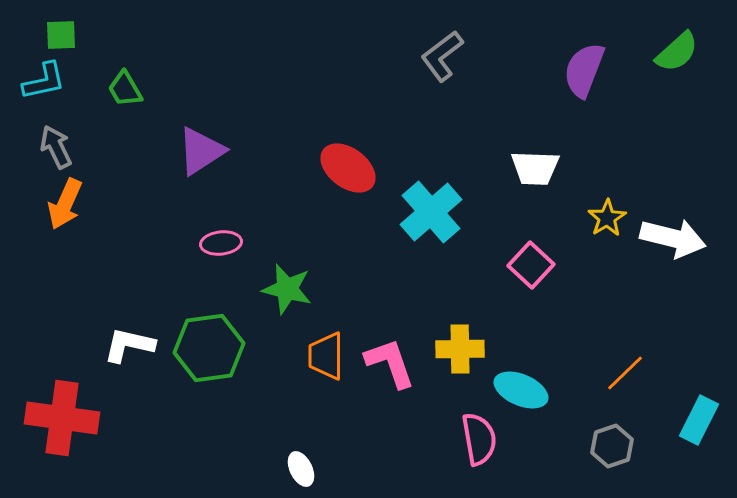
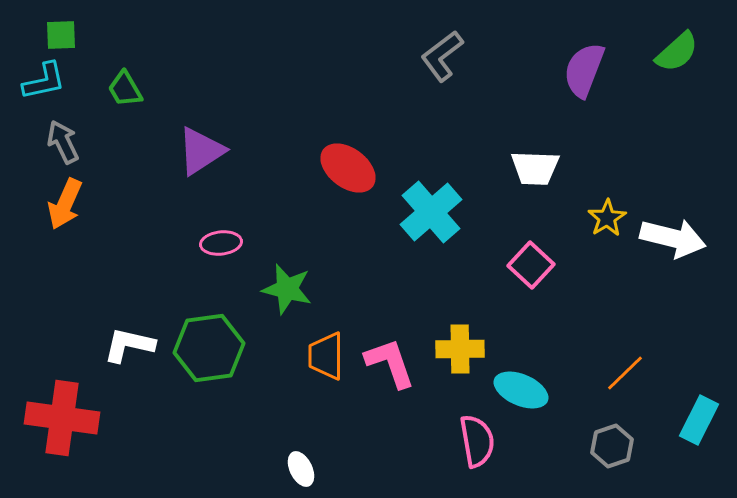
gray arrow: moved 7 px right, 5 px up
pink semicircle: moved 2 px left, 2 px down
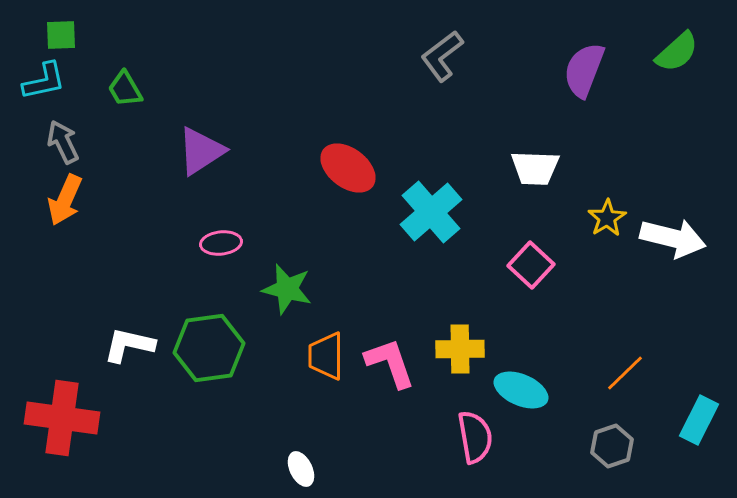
orange arrow: moved 4 px up
pink semicircle: moved 2 px left, 4 px up
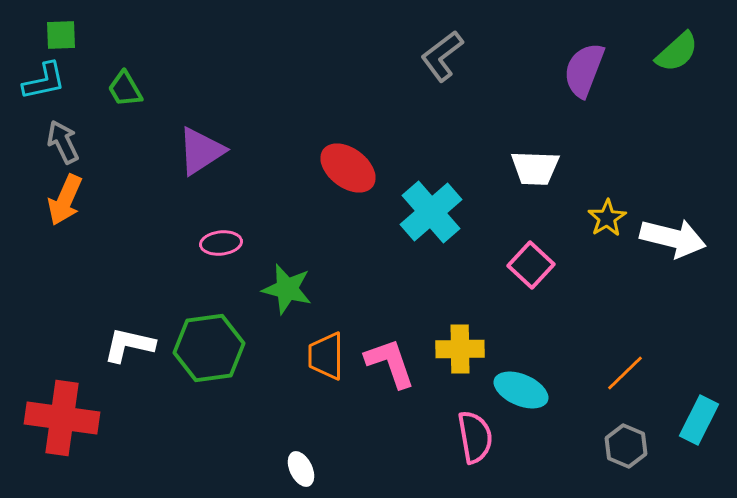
gray hexagon: moved 14 px right; rotated 18 degrees counterclockwise
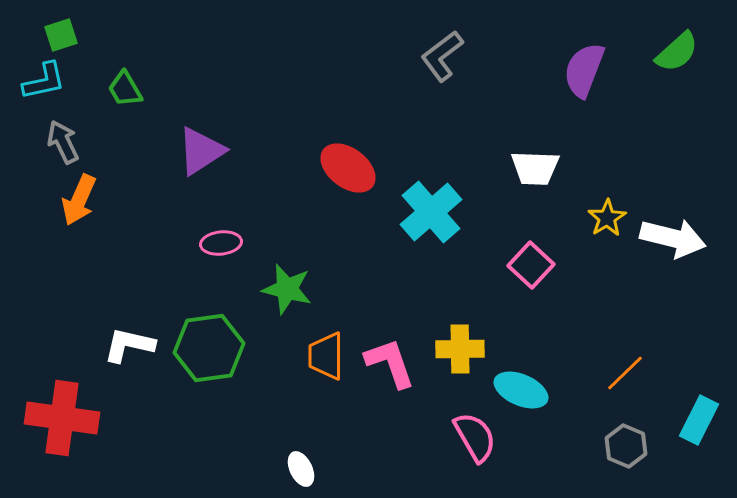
green square: rotated 16 degrees counterclockwise
orange arrow: moved 14 px right
pink semicircle: rotated 20 degrees counterclockwise
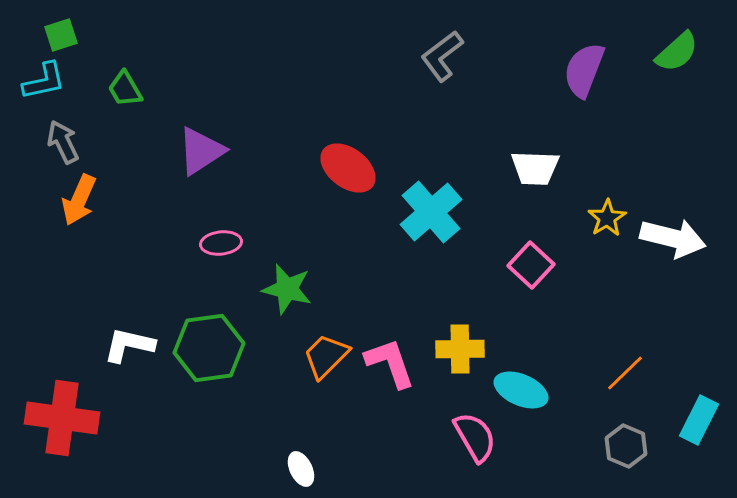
orange trapezoid: rotated 45 degrees clockwise
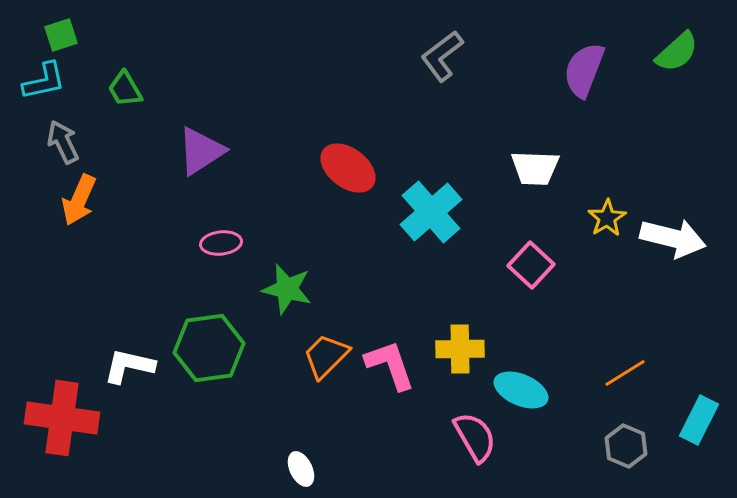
white L-shape: moved 21 px down
pink L-shape: moved 2 px down
orange line: rotated 12 degrees clockwise
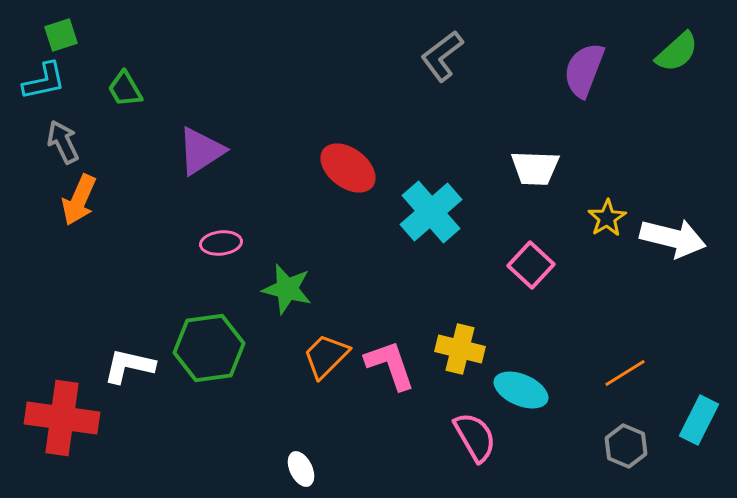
yellow cross: rotated 15 degrees clockwise
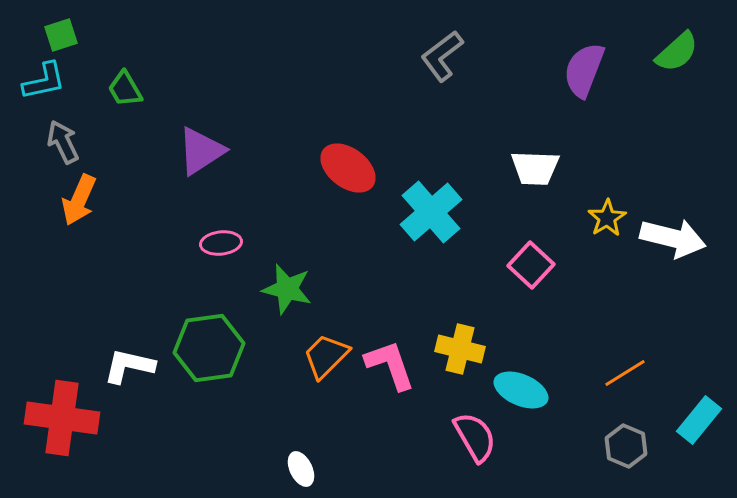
cyan rectangle: rotated 12 degrees clockwise
